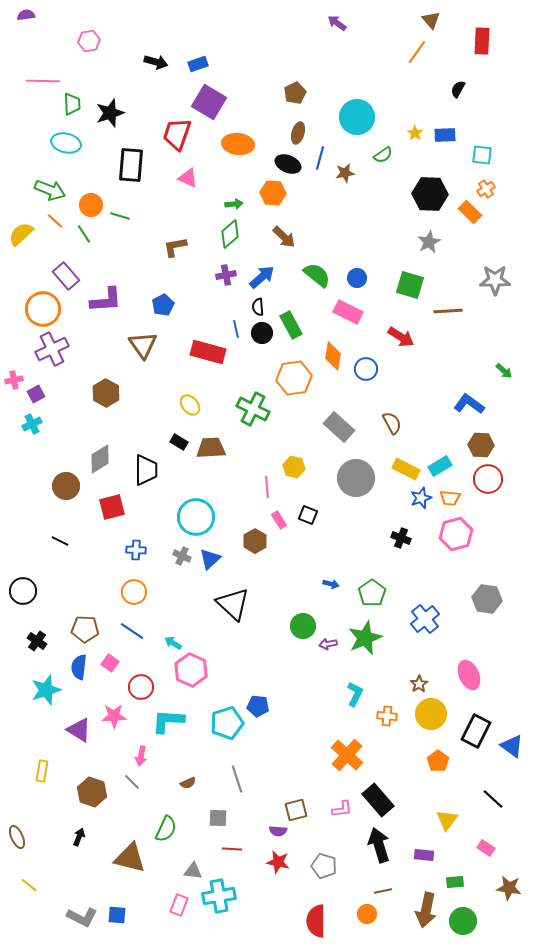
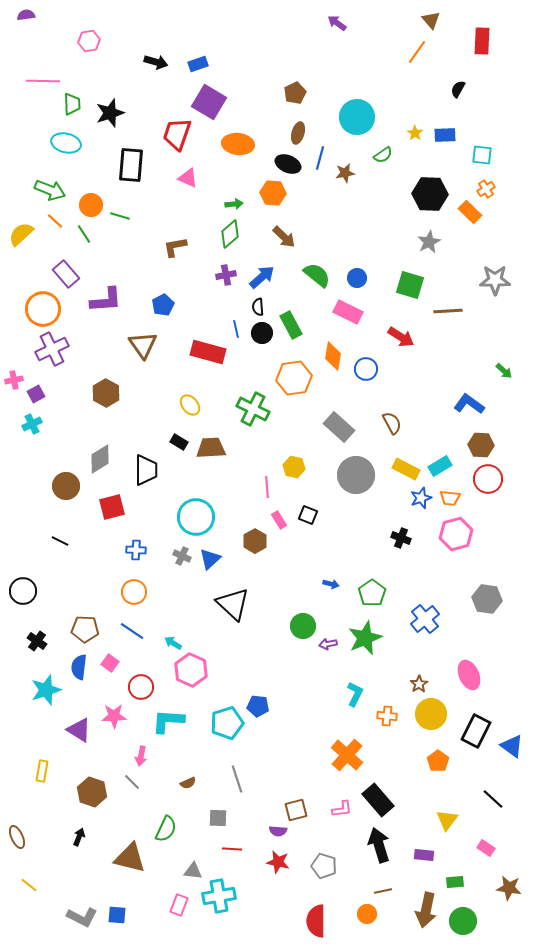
purple rectangle at (66, 276): moved 2 px up
gray circle at (356, 478): moved 3 px up
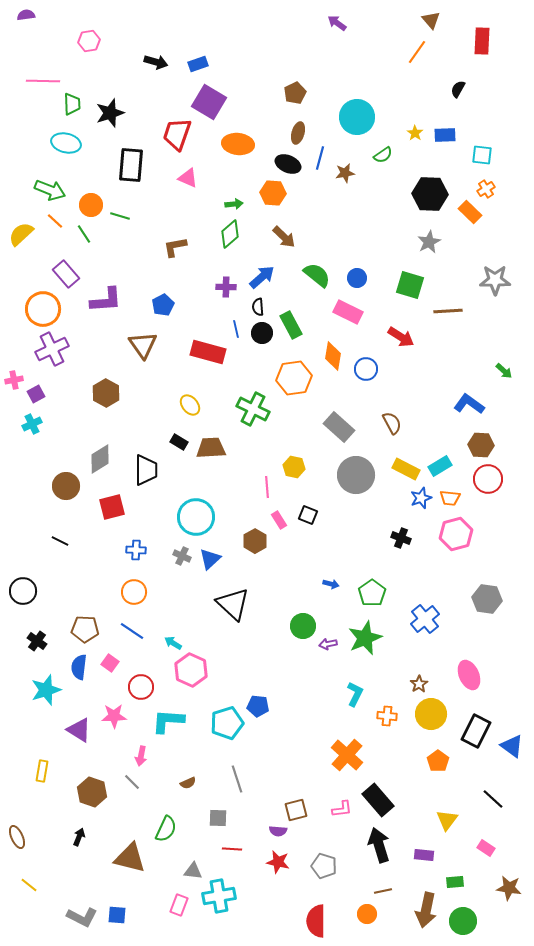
purple cross at (226, 275): moved 12 px down; rotated 12 degrees clockwise
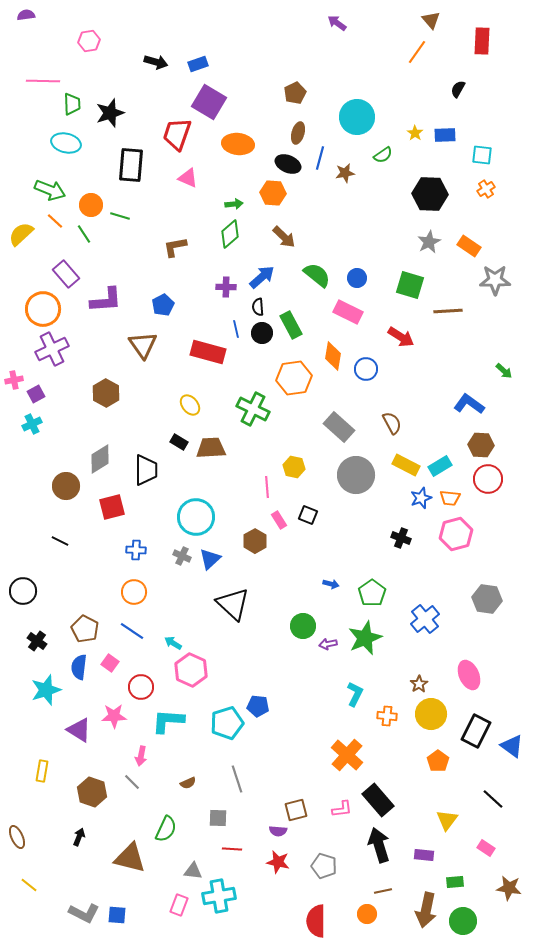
orange rectangle at (470, 212): moved 1 px left, 34 px down; rotated 10 degrees counterclockwise
yellow rectangle at (406, 469): moved 4 px up
brown pentagon at (85, 629): rotated 24 degrees clockwise
gray L-shape at (82, 917): moved 2 px right, 4 px up
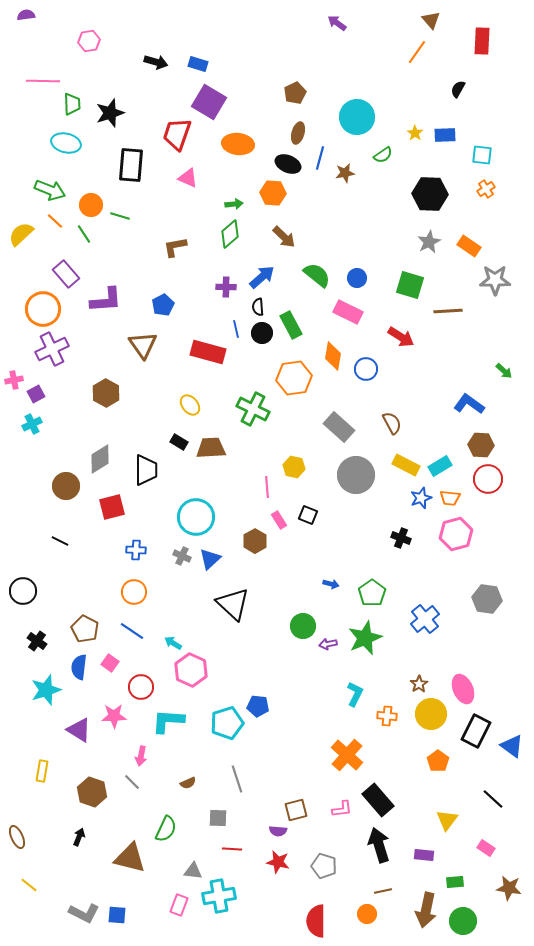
blue rectangle at (198, 64): rotated 36 degrees clockwise
pink ellipse at (469, 675): moved 6 px left, 14 px down
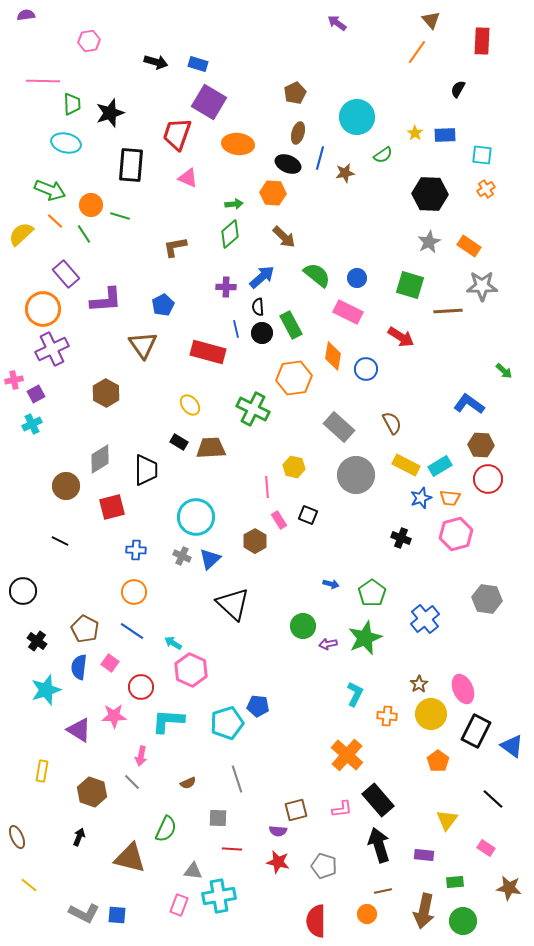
gray star at (495, 280): moved 13 px left, 6 px down
brown arrow at (426, 910): moved 2 px left, 1 px down
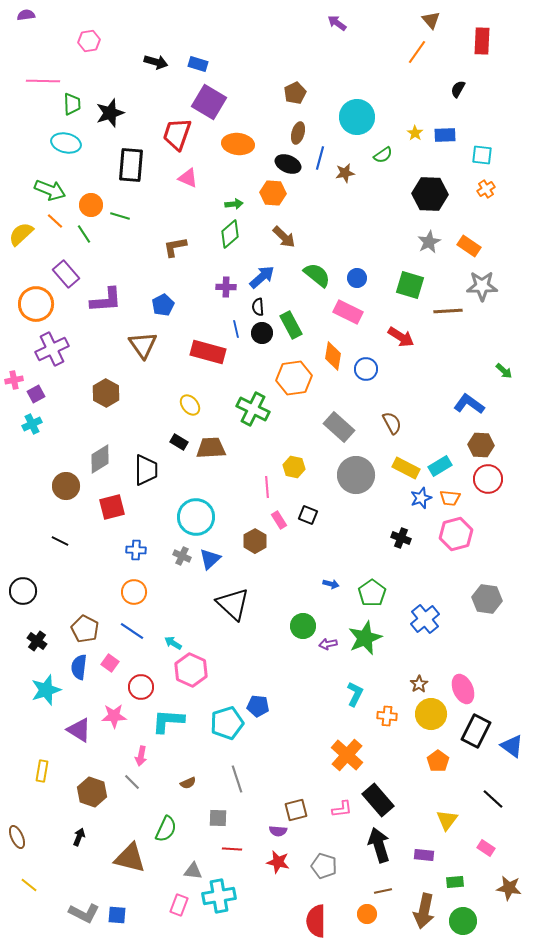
orange circle at (43, 309): moved 7 px left, 5 px up
yellow rectangle at (406, 465): moved 3 px down
